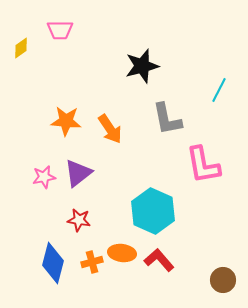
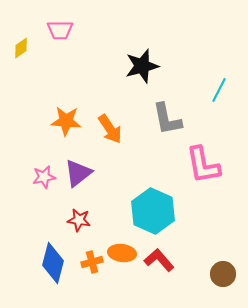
brown circle: moved 6 px up
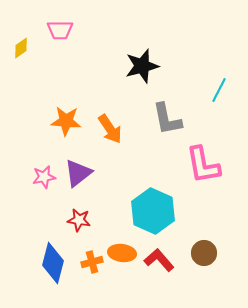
brown circle: moved 19 px left, 21 px up
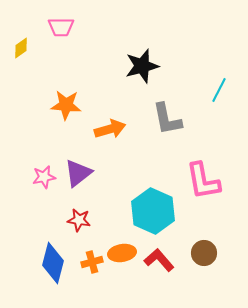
pink trapezoid: moved 1 px right, 3 px up
orange star: moved 16 px up
orange arrow: rotated 72 degrees counterclockwise
pink L-shape: moved 16 px down
orange ellipse: rotated 16 degrees counterclockwise
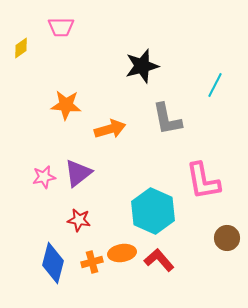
cyan line: moved 4 px left, 5 px up
brown circle: moved 23 px right, 15 px up
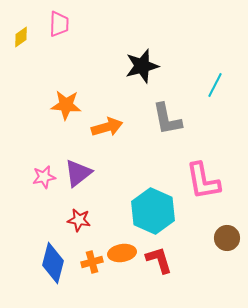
pink trapezoid: moved 2 px left, 3 px up; rotated 88 degrees counterclockwise
yellow diamond: moved 11 px up
orange arrow: moved 3 px left, 2 px up
red L-shape: rotated 24 degrees clockwise
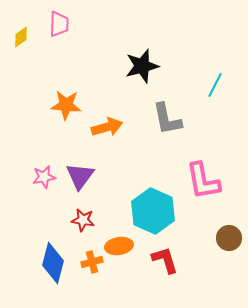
purple triangle: moved 2 px right, 3 px down; rotated 16 degrees counterclockwise
red star: moved 4 px right
brown circle: moved 2 px right
orange ellipse: moved 3 px left, 7 px up
red L-shape: moved 6 px right
